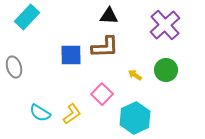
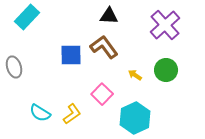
brown L-shape: moved 1 px left; rotated 124 degrees counterclockwise
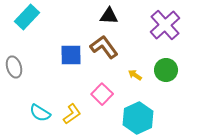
cyan hexagon: moved 3 px right
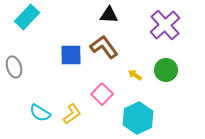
black triangle: moved 1 px up
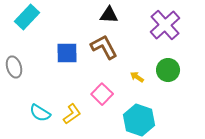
brown L-shape: rotated 8 degrees clockwise
blue square: moved 4 px left, 2 px up
green circle: moved 2 px right
yellow arrow: moved 2 px right, 2 px down
cyan hexagon: moved 1 px right, 2 px down; rotated 16 degrees counterclockwise
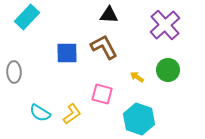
gray ellipse: moved 5 px down; rotated 15 degrees clockwise
pink square: rotated 30 degrees counterclockwise
cyan hexagon: moved 1 px up
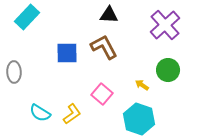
yellow arrow: moved 5 px right, 8 px down
pink square: rotated 25 degrees clockwise
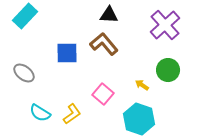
cyan rectangle: moved 2 px left, 1 px up
brown L-shape: moved 3 px up; rotated 12 degrees counterclockwise
gray ellipse: moved 10 px right, 1 px down; rotated 50 degrees counterclockwise
pink square: moved 1 px right
